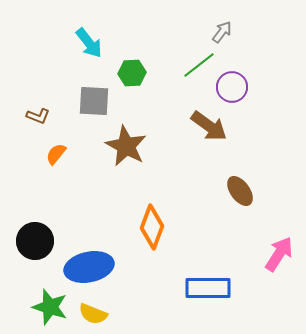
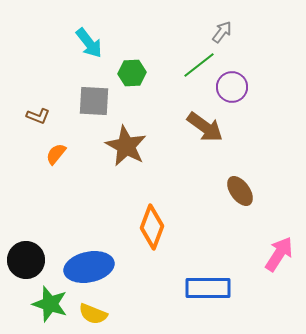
brown arrow: moved 4 px left, 1 px down
black circle: moved 9 px left, 19 px down
green star: moved 3 px up
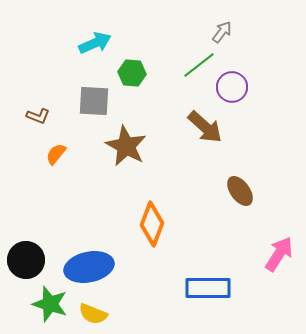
cyan arrow: moved 6 px right; rotated 76 degrees counterclockwise
green hexagon: rotated 8 degrees clockwise
brown arrow: rotated 6 degrees clockwise
orange diamond: moved 3 px up
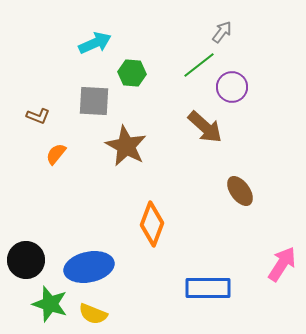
pink arrow: moved 3 px right, 10 px down
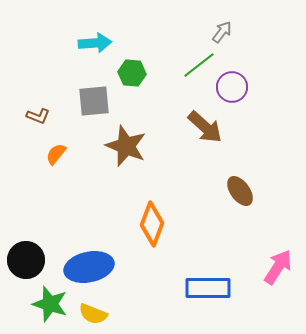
cyan arrow: rotated 20 degrees clockwise
gray square: rotated 8 degrees counterclockwise
brown star: rotated 6 degrees counterclockwise
pink arrow: moved 4 px left, 3 px down
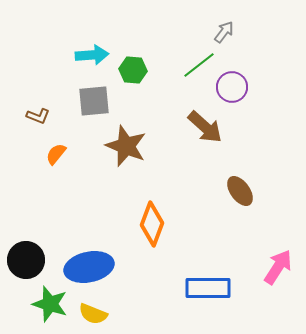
gray arrow: moved 2 px right
cyan arrow: moved 3 px left, 12 px down
green hexagon: moved 1 px right, 3 px up
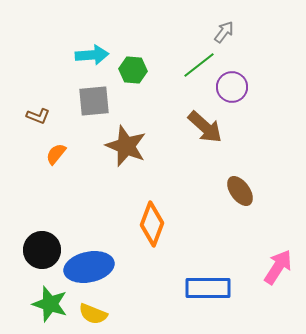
black circle: moved 16 px right, 10 px up
